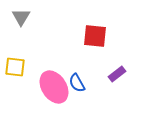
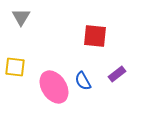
blue semicircle: moved 6 px right, 2 px up
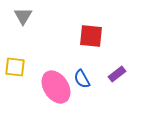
gray triangle: moved 2 px right, 1 px up
red square: moved 4 px left
blue semicircle: moved 1 px left, 2 px up
pink ellipse: moved 2 px right
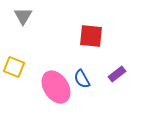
yellow square: moved 1 px left; rotated 15 degrees clockwise
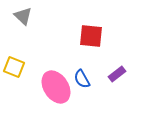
gray triangle: rotated 18 degrees counterclockwise
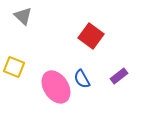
red square: rotated 30 degrees clockwise
purple rectangle: moved 2 px right, 2 px down
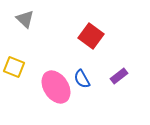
gray triangle: moved 2 px right, 3 px down
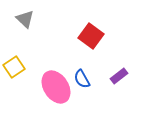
yellow square: rotated 35 degrees clockwise
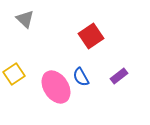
red square: rotated 20 degrees clockwise
yellow square: moved 7 px down
blue semicircle: moved 1 px left, 2 px up
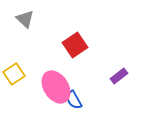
red square: moved 16 px left, 9 px down
blue semicircle: moved 7 px left, 23 px down
